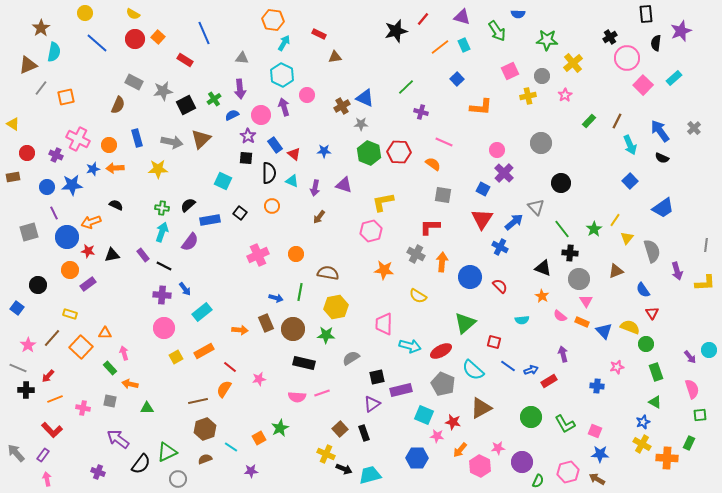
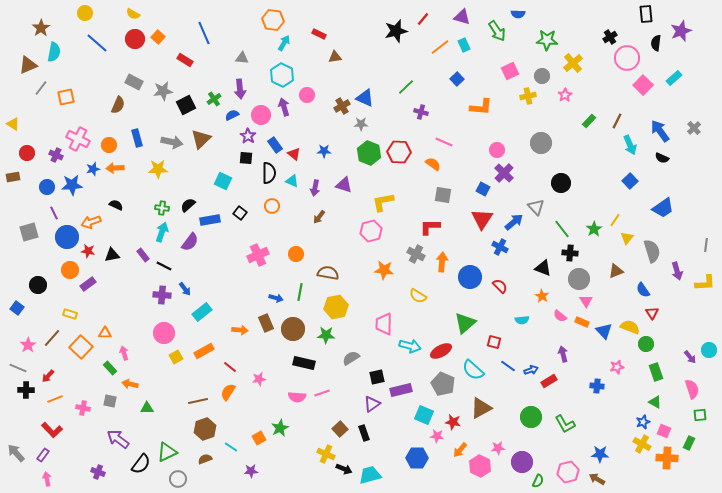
pink circle at (164, 328): moved 5 px down
orange semicircle at (224, 389): moved 4 px right, 3 px down
pink square at (595, 431): moved 69 px right
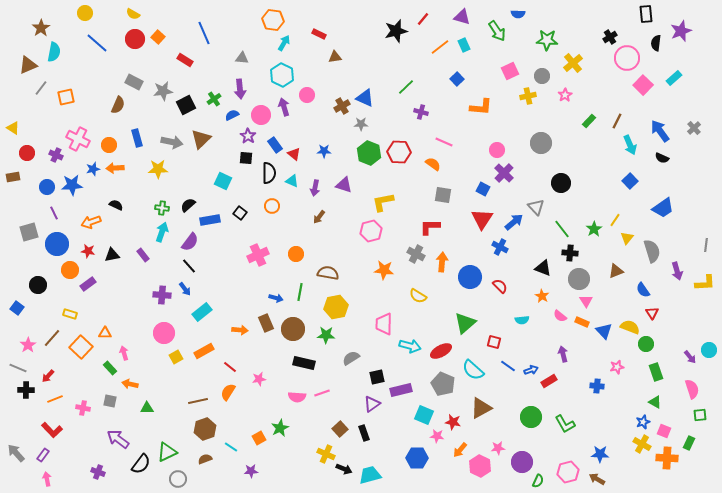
yellow triangle at (13, 124): moved 4 px down
blue circle at (67, 237): moved 10 px left, 7 px down
black line at (164, 266): moved 25 px right; rotated 21 degrees clockwise
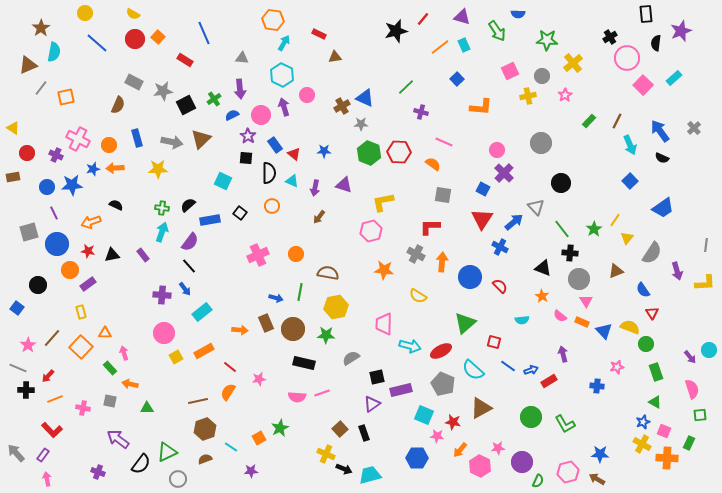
gray semicircle at (652, 251): moved 2 px down; rotated 50 degrees clockwise
yellow rectangle at (70, 314): moved 11 px right, 2 px up; rotated 56 degrees clockwise
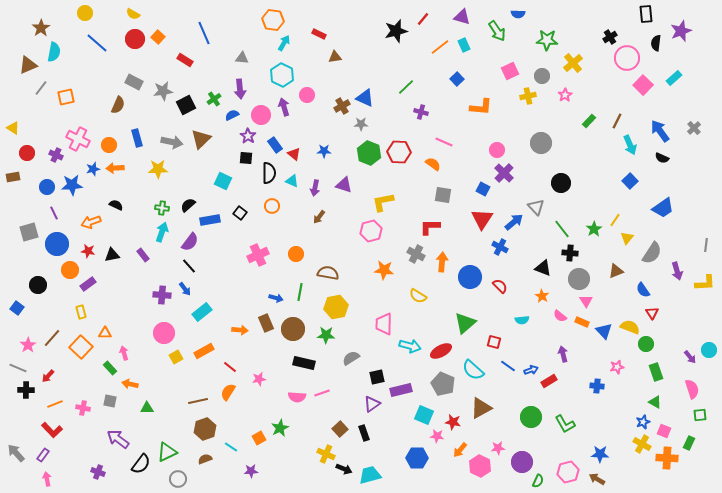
orange line at (55, 399): moved 5 px down
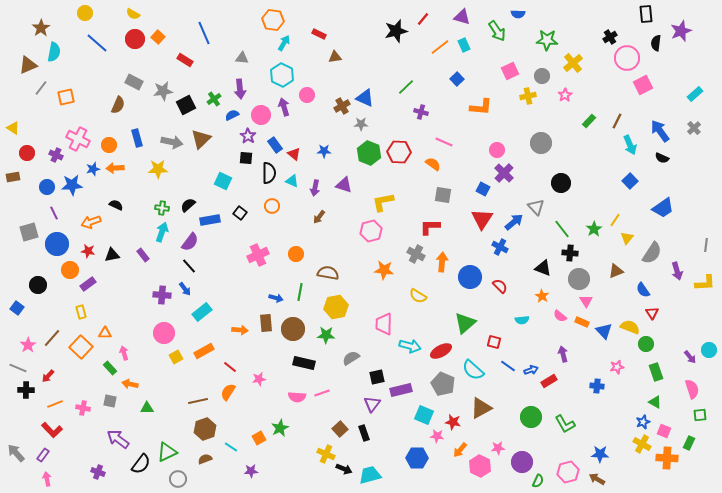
cyan rectangle at (674, 78): moved 21 px right, 16 px down
pink square at (643, 85): rotated 18 degrees clockwise
brown rectangle at (266, 323): rotated 18 degrees clockwise
purple triangle at (372, 404): rotated 18 degrees counterclockwise
